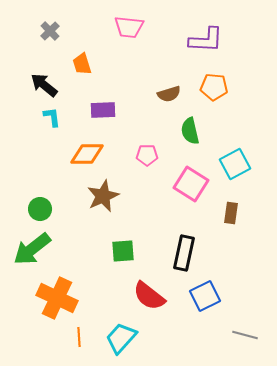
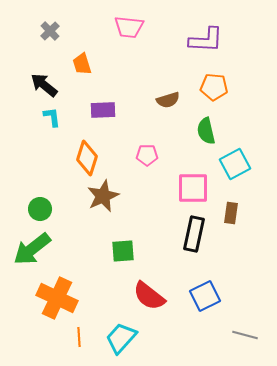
brown semicircle: moved 1 px left, 6 px down
green semicircle: moved 16 px right
orange diamond: moved 4 px down; rotated 72 degrees counterclockwise
pink square: moved 2 px right, 4 px down; rotated 32 degrees counterclockwise
black rectangle: moved 10 px right, 19 px up
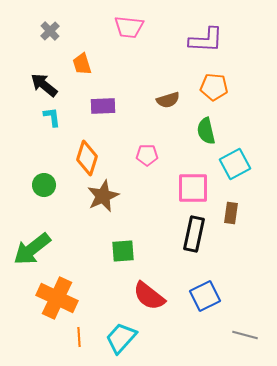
purple rectangle: moved 4 px up
green circle: moved 4 px right, 24 px up
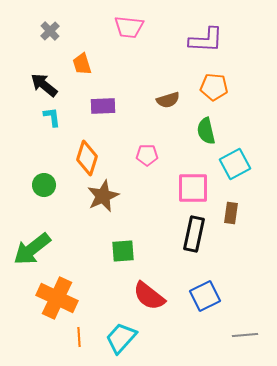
gray line: rotated 20 degrees counterclockwise
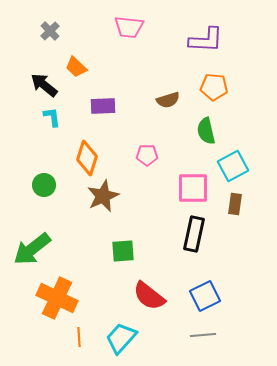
orange trapezoid: moved 6 px left, 3 px down; rotated 30 degrees counterclockwise
cyan square: moved 2 px left, 2 px down
brown rectangle: moved 4 px right, 9 px up
gray line: moved 42 px left
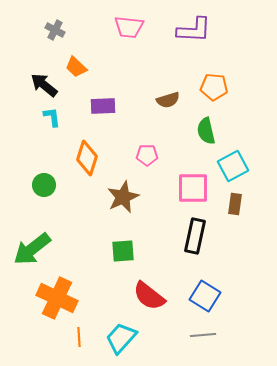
gray cross: moved 5 px right, 1 px up; rotated 18 degrees counterclockwise
purple L-shape: moved 12 px left, 10 px up
brown star: moved 20 px right, 1 px down
black rectangle: moved 1 px right, 2 px down
blue square: rotated 32 degrees counterclockwise
